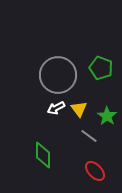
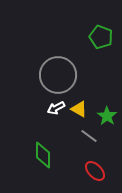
green pentagon: moved 31 px up
yellow triangle: rotated 24 degrees counterclockwise
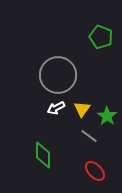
yellow triangle: moved 3 px right; rotated 36 degrees clockwise
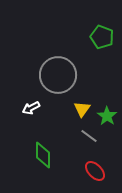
green pentagon: moved 1 px right
white arrow: moved 25 px left
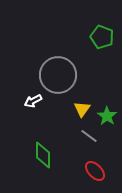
white arrow: moved 2 px right, 7 px up
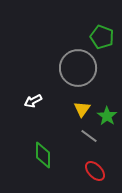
gray circle: moved 20 px right, 7 px up
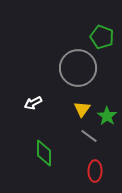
white arrow: moved 2 px down
green diamond: moved 1 px right, 2 px up
red ellipse: rotated 45 degrees clockwise
